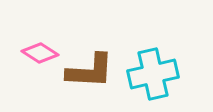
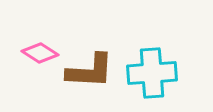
cyan cross: moved 1 px left, 1 px up; rotated 9 degrees clockwise
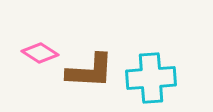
cyan cross: moved 1 px left, 5 px down
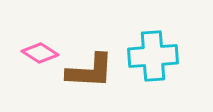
cyan cross: moved 2 px right, 22 px up
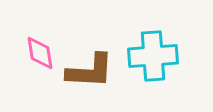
pink diamond: rotated 48 degrees clockwise
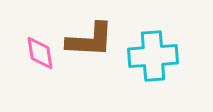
brown L-shape: moved 31 px up
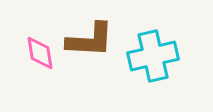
cyan cross: rotated 9 degrees counterclockwise
